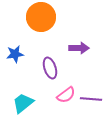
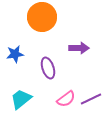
orange circle: moved 1 px right
purple ellipse: moved 2 px left
pink semicircle: moved 4 px down
purple line: rotated 30 degrees counterclockwise
cyan trapezoid: moved 2 px left, 4 px up
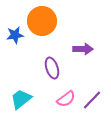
orange circle: moved 4 px down
purple arrow: moved 4 px right, 1 px down
blue star: moved 19 px up
purple ellipse: moved 4 px right
purple line: moved 1 px right, 1 px down; rotated 20 degrees counterclockwise
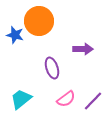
orange circle: moved 3 px left
blue star: rotated 24 degrees clockwise
purple line: moved 1 px right, 1 px down
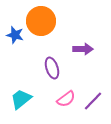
orange circle: moved 2 px right
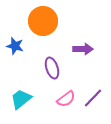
orange circle: moved 2 px right
blue star: moved 11 px down
purple line: moved 3 px up
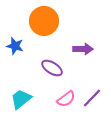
orange circle: moved 1 px right
purple ellipse: rotated 40 degrees counterclockwise
purple line: moved 1 px left
